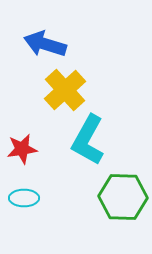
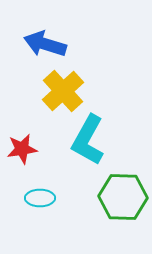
yellow cross: moved 2 px left, 1 px down
cyan ellipse: moved 16 px right
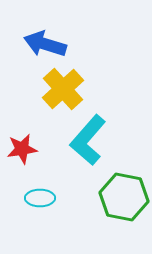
yellow cross: moved 2 px up
cyan L-shape: rotated 12 degrees clockwise
green hexagon: moved 1 px right; rotated 9 degrees clockwise
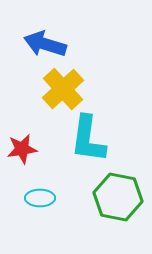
cyan L-shape: moved 1 px up; rotated 33 degrees counterclockwise
green hexagon: moved 6 px left
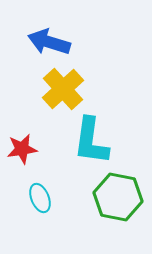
blue arrow: moved 4 px right, 2 px up
cyan L-shape: moved 3 px right, 2 px down
cyan ellipse: rotated 68 degrees clockwise
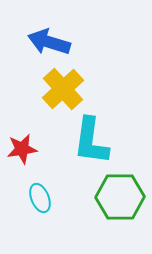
green hexagon: moved 2 px right; rotated 12 degrees counterclockwise
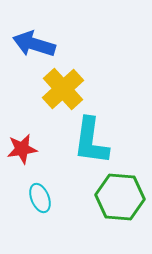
blue arrow: moved 15 px left, 2 px down
green hexagon: rotated 6 degrees clockwise
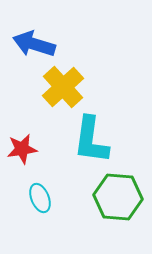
yellow cross: moved 2 px up
cyan L-shape: moved 1 px up
green hexagon: moved 2 px left
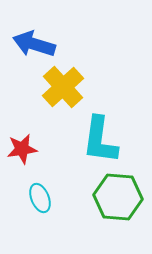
cyan L-shape: moved 9 px right
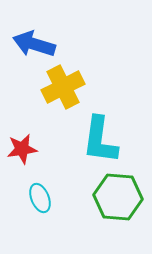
yellow cross: rotated 15 degrees clockwise
